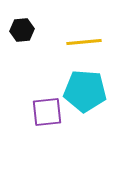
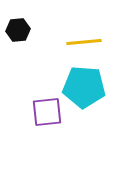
black hexagon: moved 4 px left
cyan pentagon: moved 1 px left, 4 px up
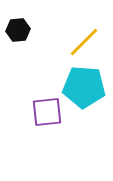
yellow line: rotated 40 degrees counterclockwise
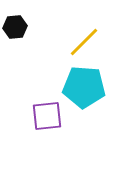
black hexagon: moved 3 px left, 3 px up
purple square: moved 4 px down
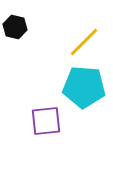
black hexagon: rotated 20 degrees clockwise
purple square: moved 1 px left, 5 px down
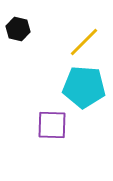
black hexagon: moved 3 px right, 2 px down
purple square: moved 6 px right, 4 px down; rotated 8 degrees clockwise
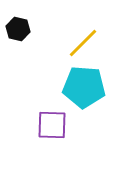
yellow line: moved 1 px left, 1 px down
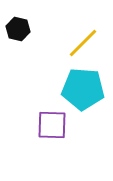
cyan pentagon: moved 1 px left, 2 px down
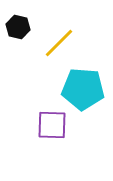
black hexagon: moved 2 px up
yellow line: moved 24 px left
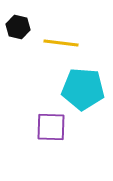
yellow line: moved 2 px right; rotated 52 degrees clockwise
purple square: moved 1 px left, 2 px down
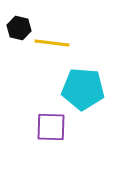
black hexagon: moved 1 px right, 1 px down
yellow line: moved 9 px left
